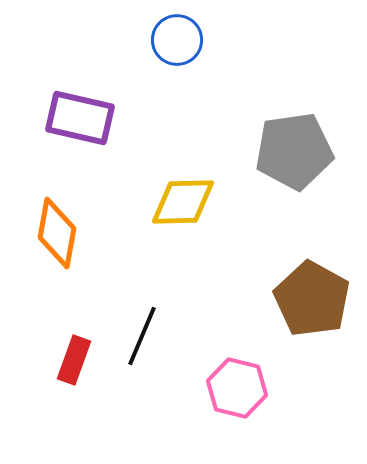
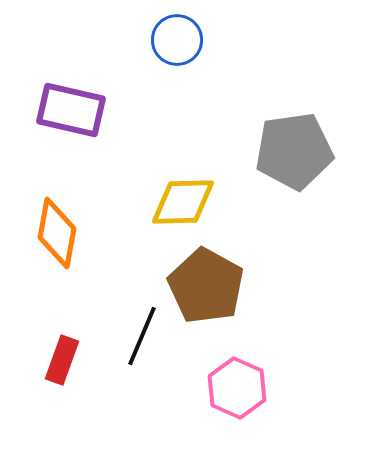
purple rectangle: moved 9 px left, 8 px up
brown pentagon: moved 106 px left, 13 px up
red rectangle: moved 12 px left
pink hexagon: rotated 10 degrees clockwise
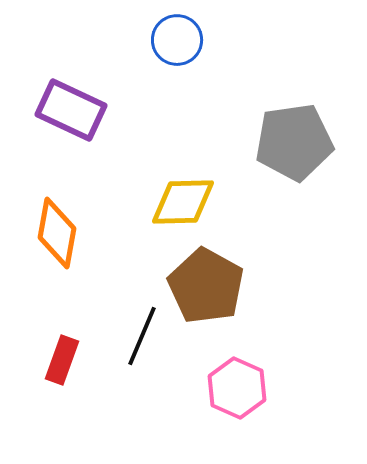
purple rectangle: rotated 12 degrees clockwise
gray pentagon: moved 9 px up
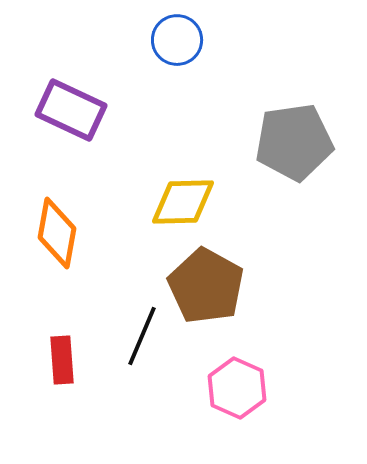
red rectangle: rotated 24 degrees counterclockwise
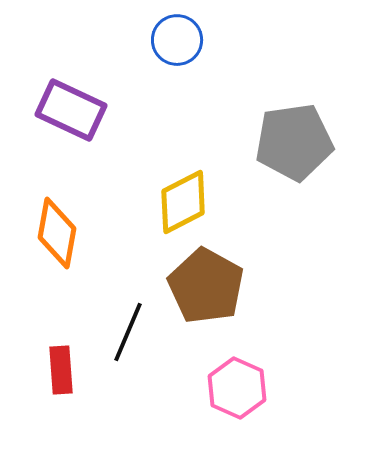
yellow diamond: rotated 26 degrees counterclockwise
black line: moved 14 px left, 4 px up
red rectangle: moved 1 px left, 10 px down
